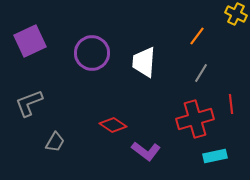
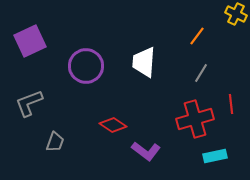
purple circle: moved 6 px left, 13 px down
gray trapezoid: rotated 10 degrees counterclockwise
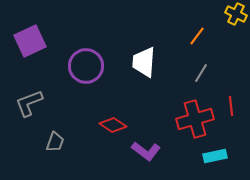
red line: moved 2 px down
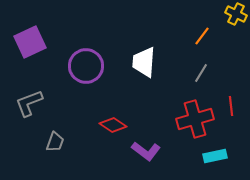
orange line: moved 5 px right
purple square: moved 1 px down
